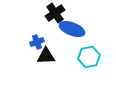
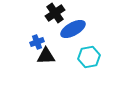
blue ellipse: moved 1 px right; rotated 50 degrees counterclockwise
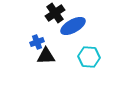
blue ellipse: moved 3 px up
cyan hexagon: rotated 15 degrees clockwise
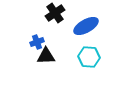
blue ellipse: moved 13 px right
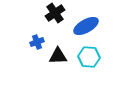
black triangle: moved 12 px right
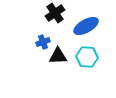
blue cross: moved 6 px right
cyan hexagon: moved 2 px left
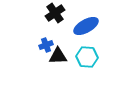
blue cross: moved 3 px right, 3 px down
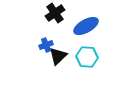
black triangle: rotated 42 degrees counterclockwise
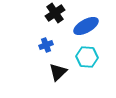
black triangle: moved 16 px down
